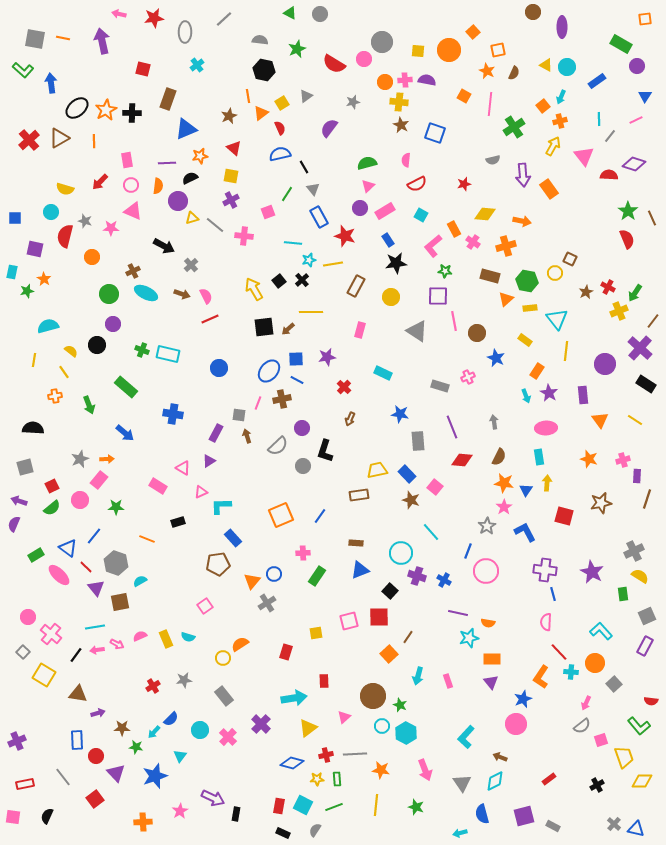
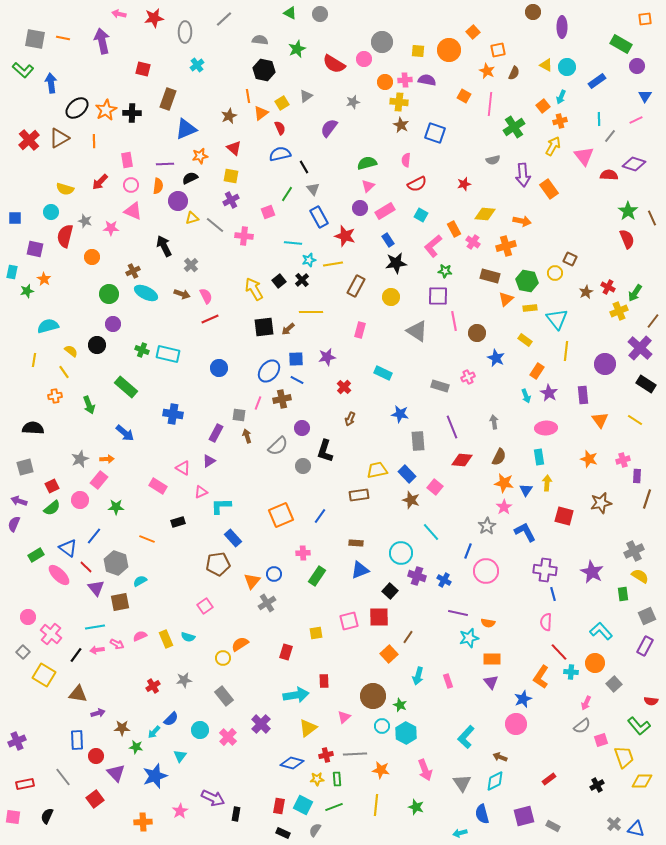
purple line at (167, 163): moved 2 px left, 1 px down
black arrow at (164, 246): rotated 145 degrees counterclockwise
cyan arrow at (294, 698): moved 2 px right, 3 px up
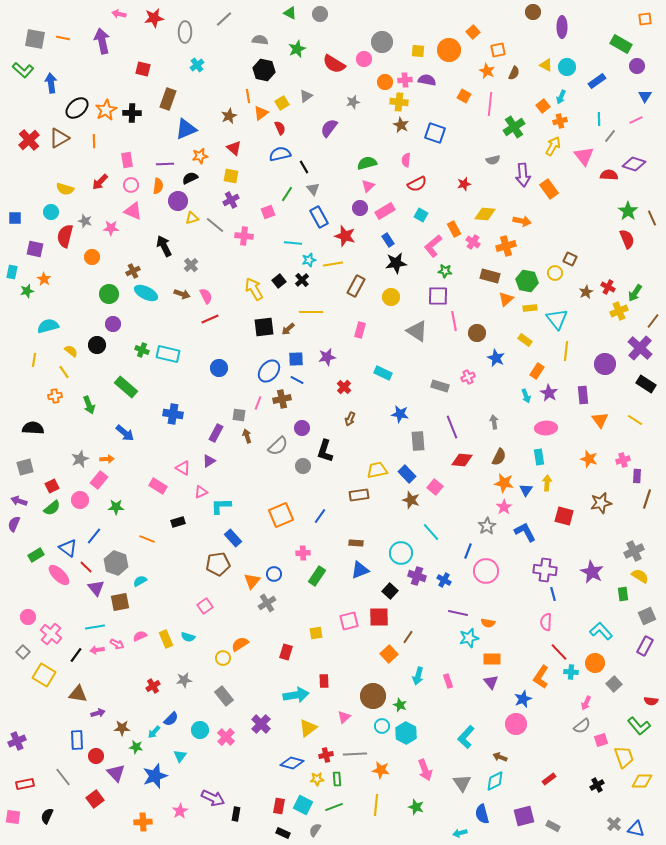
pink cross at (228, 737): moved 2 px left
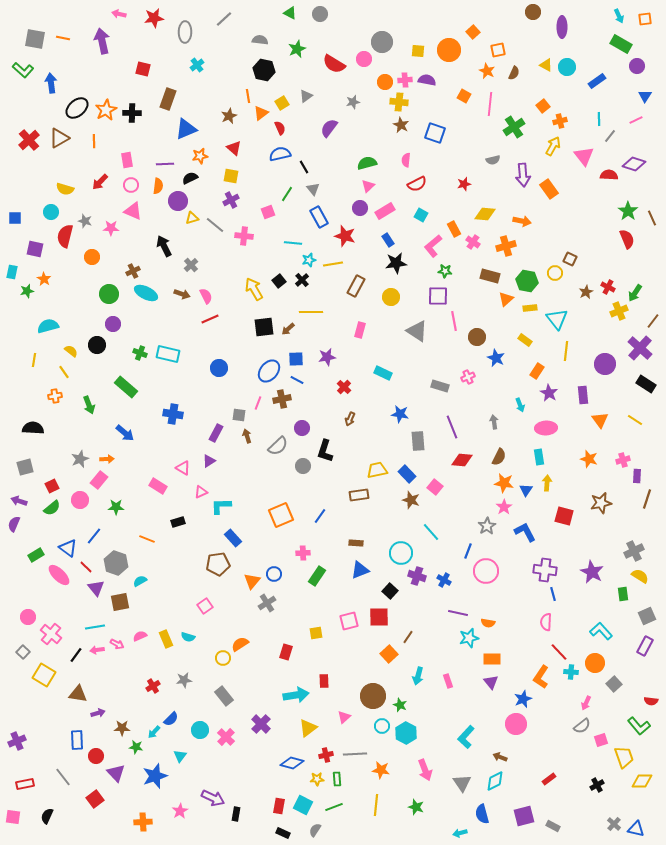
cyan arrow at (561, 97): moved 58 px right, 81 px up; rotated 48 degrees counterclockwise
brown circle at (477, 333): moved 4 px down
green cross at (142, 350): moved 2 px left, 3 px down
cyan arrow at (526, 396): moved 6 px left, 9 px down
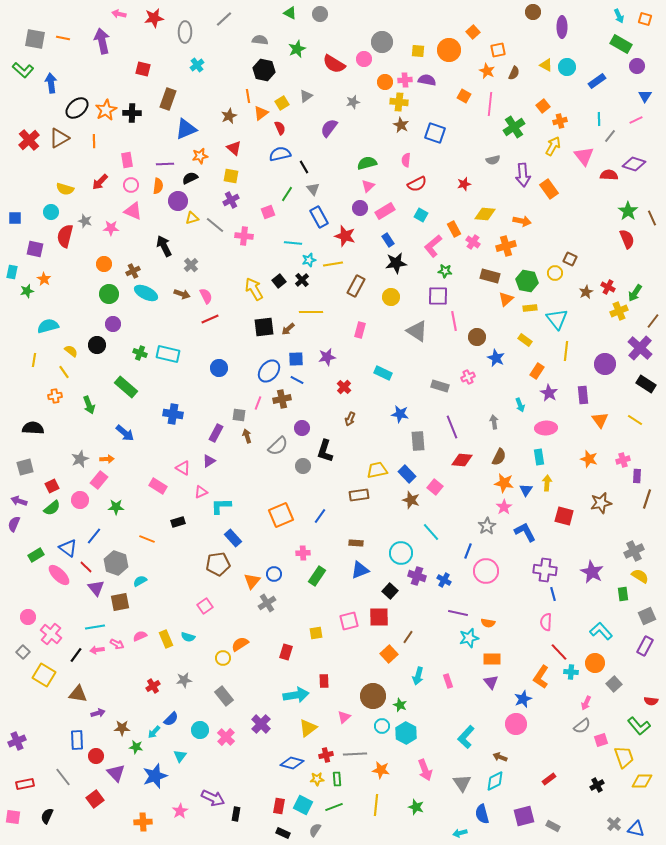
orange square at (645, 19): rotated 24 degrees clockwise
orange circle at (92, 257): moved 12 px right, 7 px down
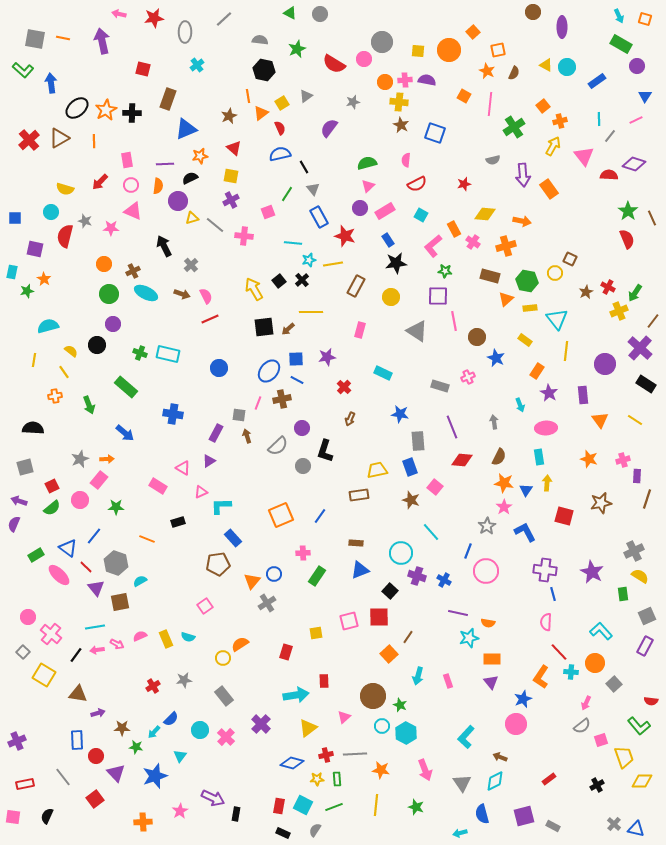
blue rectangle at (407, 474): moved 3 px right, 7 px up; rotated 24 degrees clockwise
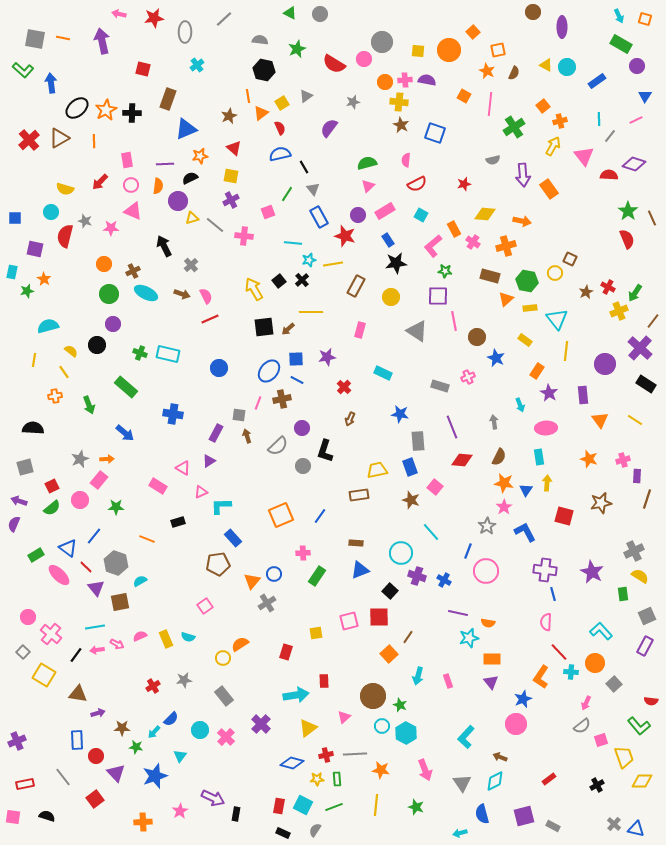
purple circle at (360, 208): moved 2 px left, 7 px down
black semicircle at (47, 816): rotated 84 degrees clockwise
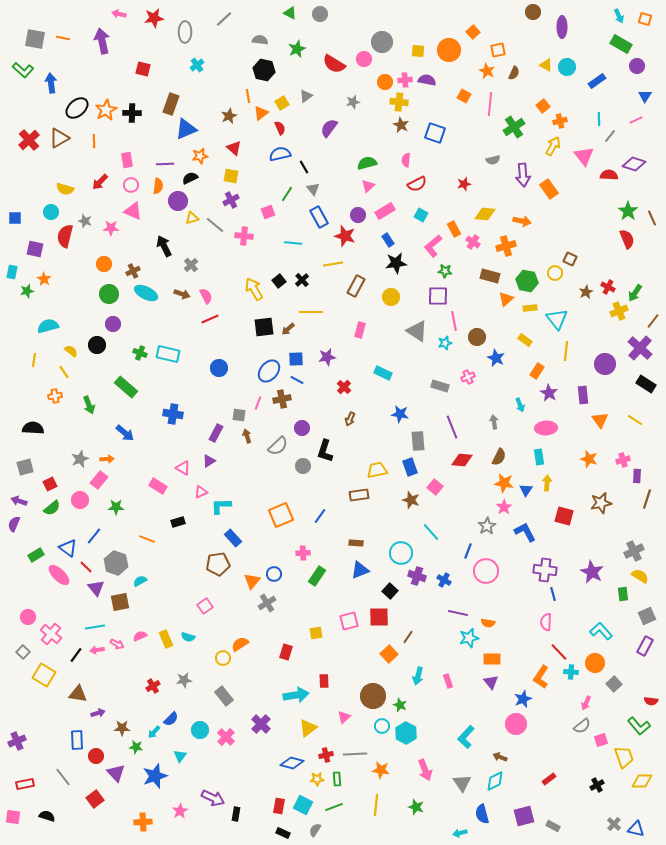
brown rectangle at (168, 99): moved 3 px right, 5 px down
cyan star at (309, 260): moved 136 px right, 83 px down
red square at (52, 486): moved 2 px left, 2 px up
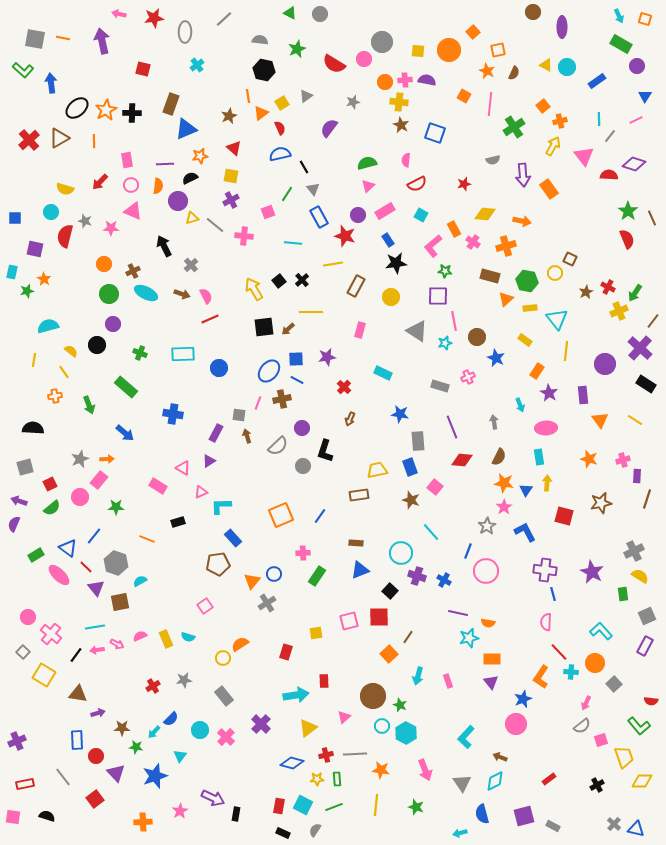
cyan rectangle at (168, 354): moved 15 px right; rotated 15 degrees counterclockwise
pink circle at (80, 500): moved 3 px up
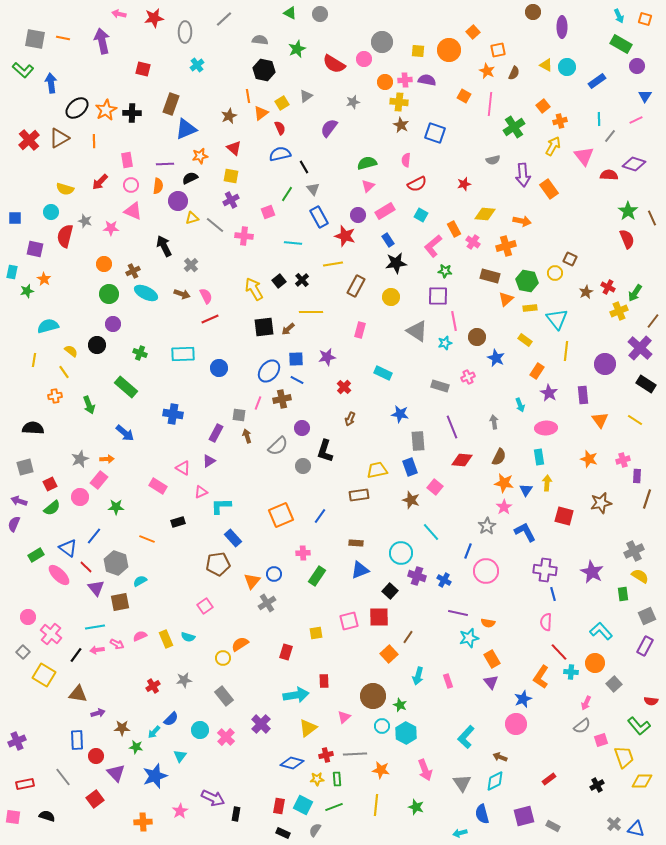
orange rectangle at (492, 659): rotated 60 degrees clockwise
